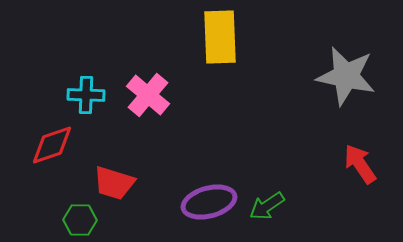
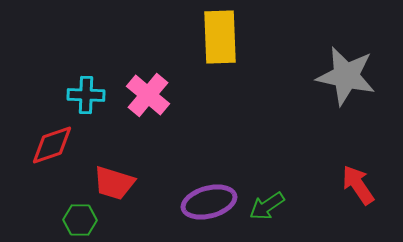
red arrow: moved 2 px left, 21 px down
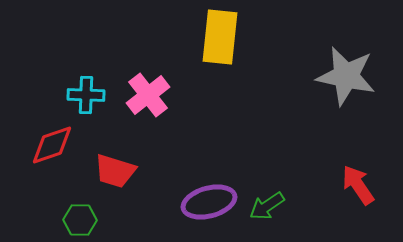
yellow rectangle: rotated 8 degrees clockwise
pink cross: rotated 12 degrees clockwise
red trapezoid: moved 1 px right, 12 px up
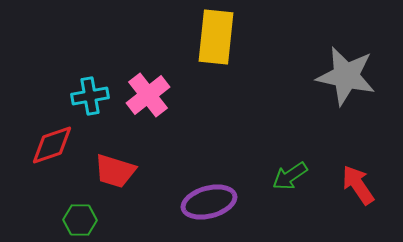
yellow rectangle: moved 4 px left
cyan cross: moved 4 px right, 1 px down; rotated 12 degrees counterclockwise
green arrow: moved 23 px right, 30 px up
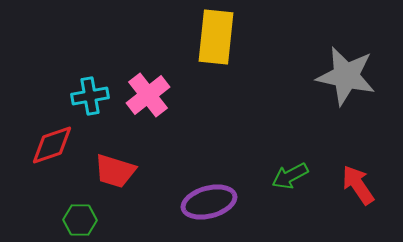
green arrow: rotated 6 degrees clockwise
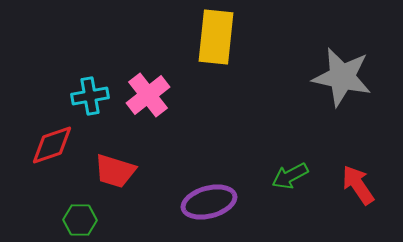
gray star: moved 4 px left, 1 px down
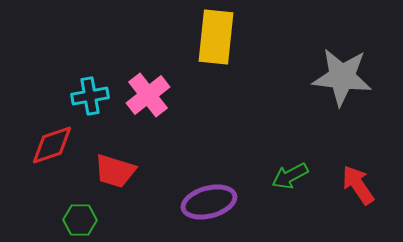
gray star: rotated 6 degrees counterclockwise
